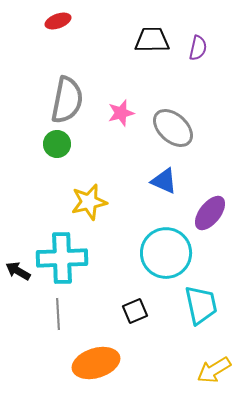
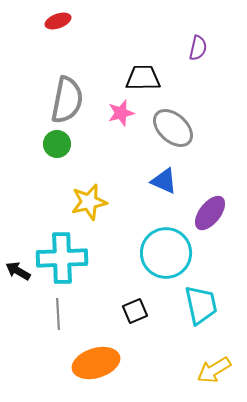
black trapezoid: moved 9 px left, 38 px down
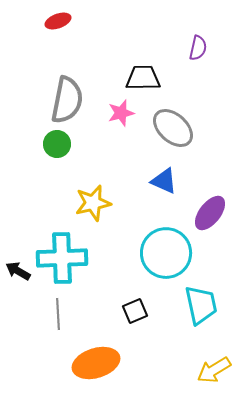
yellow star: moved 4 px right, 1 px down
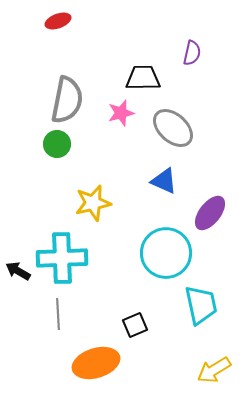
purple semicircle: moved 6 px left, 5 px down
black square: moved 14 px down
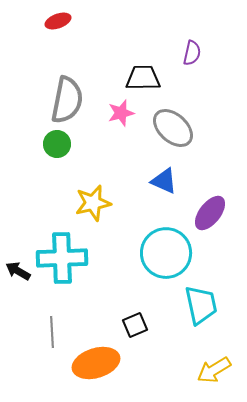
gray line: moved 6 px left, 18 px down
